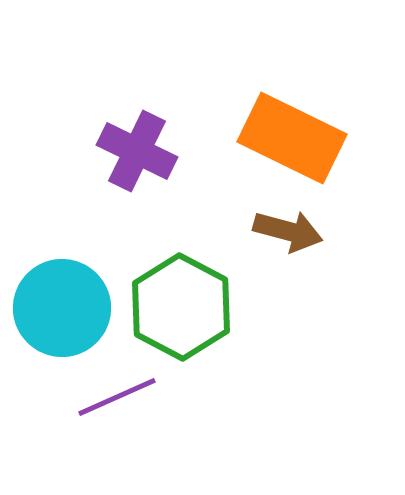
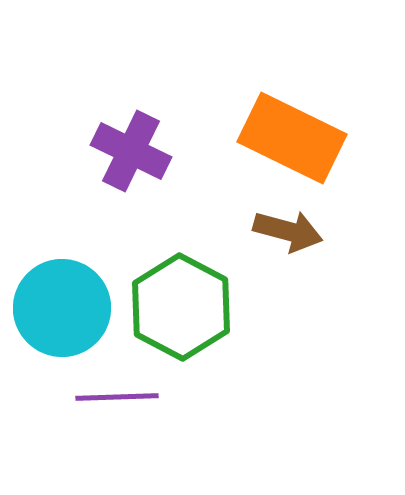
purple cross: moved 6 px left
purple line: rotated 22 degrees clockwise
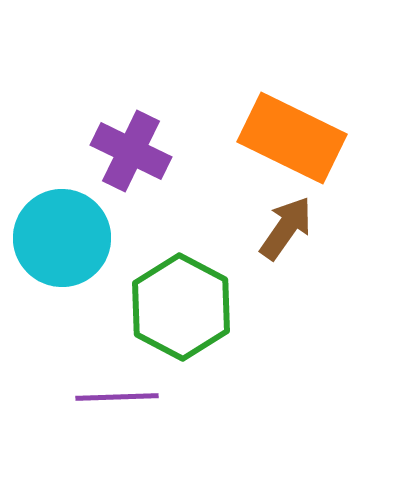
brown arrow: moved 2 px left, 3 px up; rotated 70 degrees counterclockwise
cyan circle: moved 70 px up
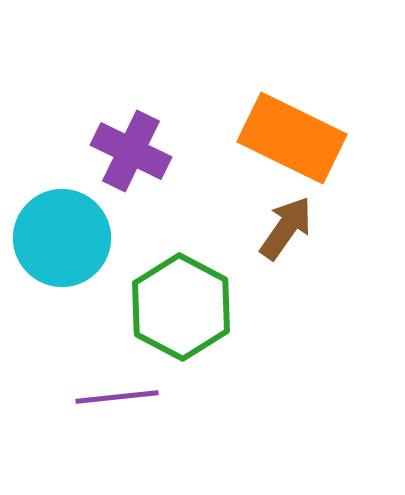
purple line: rotated 4 degrees counterclockwise
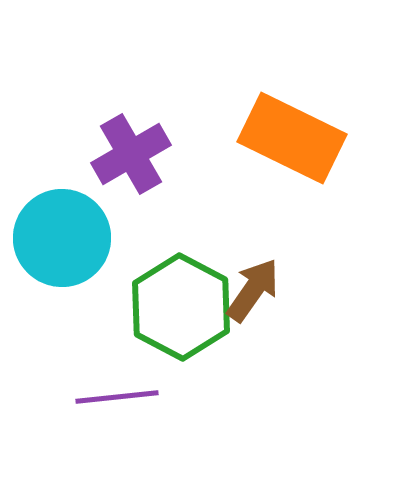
purple cross: moved 3 px down; rotated 34 degrees clockwise
brown arrow: moved 33 px left, 62 px down
